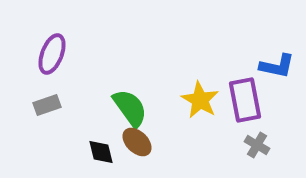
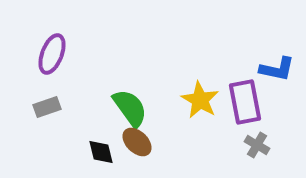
blue L-shape: moved 3 px down
purple rectangle: moved 2 px down
gray rectangle: moved 2 px down
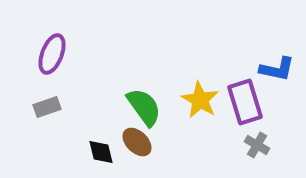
purple rectangle: rotated 6 degrees counterclockwise
green semicircle: moved 14 px right, 1 px up
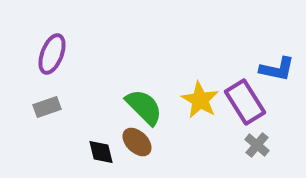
purple rectangle: rotated 15 degrees counterclockwise
green semicircle: rotated 9 degrees counterclockwise
gray cross: rotated 10 degrees clockwise
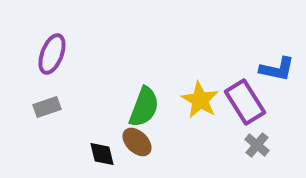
green semicircle: rotated 66 degrees clockwise
black diamond: moved 1 px right, 2 px down
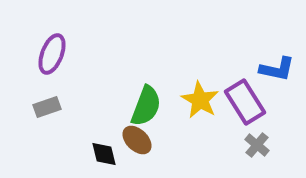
green semicircle: moved 2 px right, 1 px up
brown ellipse: moved 2 px up
black diamond: moved 2 px right
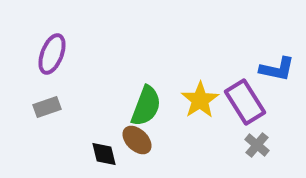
yellow star: rotated 9 degrees clockwise
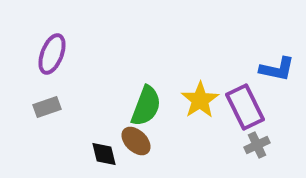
purple rectangle: moved 5 px down; rotated 6 degrees clockwise
brown ellipse: moved 1 px left, 1 px down
gray cross: rotated 25 degrees clockwise
